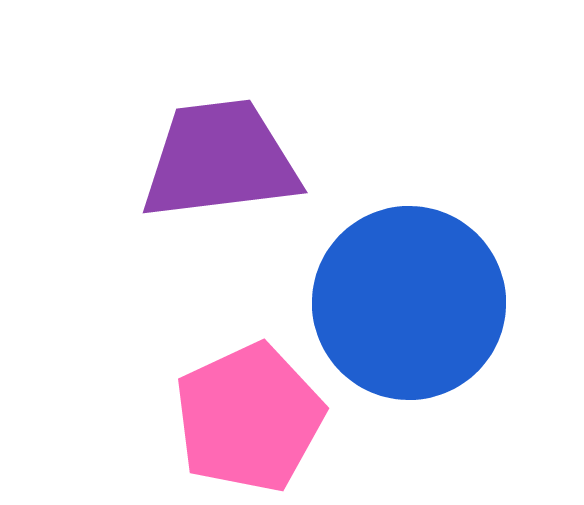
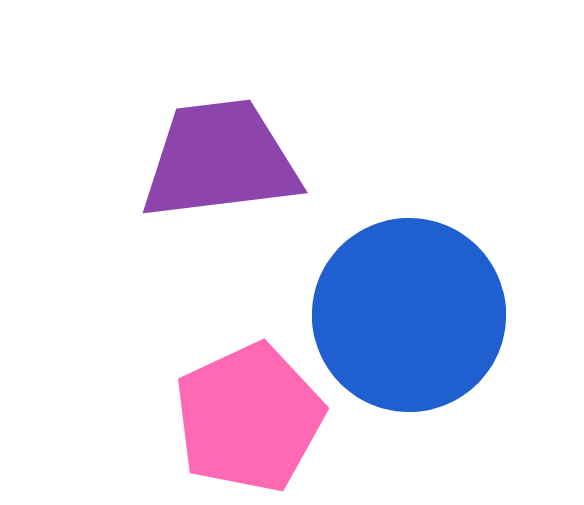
blue circle: moved 12 px down
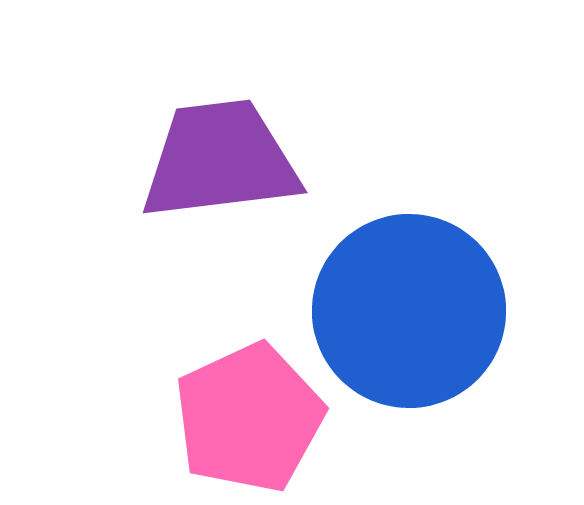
blue circle: moved 4 px up
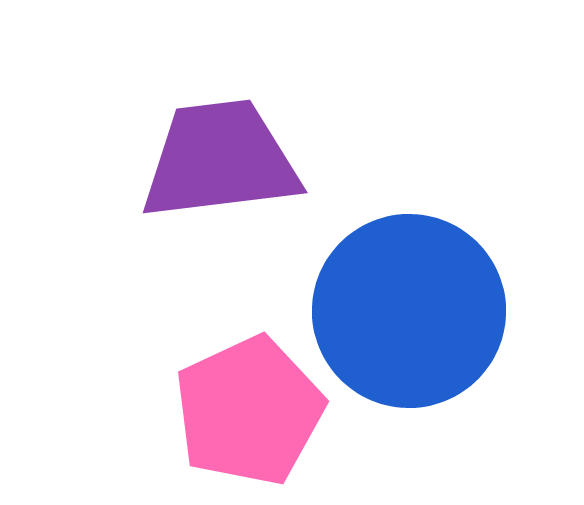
pink pentagon: moved 7 px up
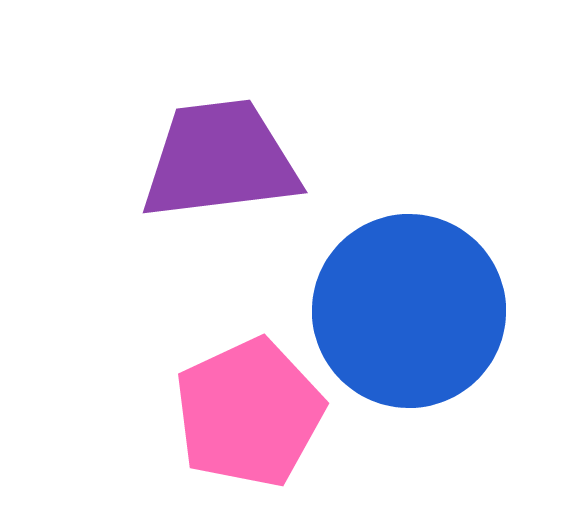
pink pentagon: moved 2 px down
